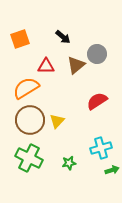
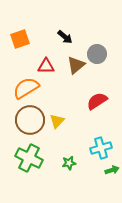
black arrow: moved 2 px right
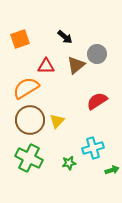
cyan cross: moved 8 px left
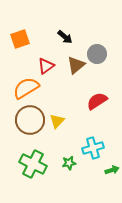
red triangle: rotated 36 degrees counterclockwise
green cross: moved 4 px right, 6 px down
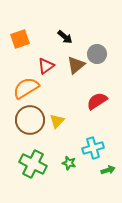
green star: rotated 24 degrees clockwise
green arrow: moved 4 px left
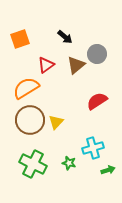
red triangle: moved 1 px up
yellow triangle: moved 1 px left, 1 px down
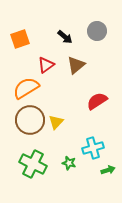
gray circle: moved 23 px up
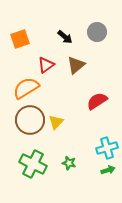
gray circle: moved 1 px down
cyan cross: moved 14 px right
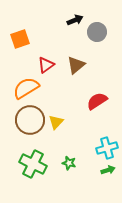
black arrow: moved 10 px right, 17 px up; rotated 63 degrees counterclockwise
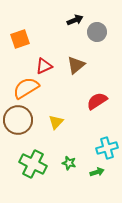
red triangle: moved 2 px left, 1 px down; rotated 12 degrees clockwise
brown circle: moved 12 px left
green arrow: moved 11 px left, 2 px down
